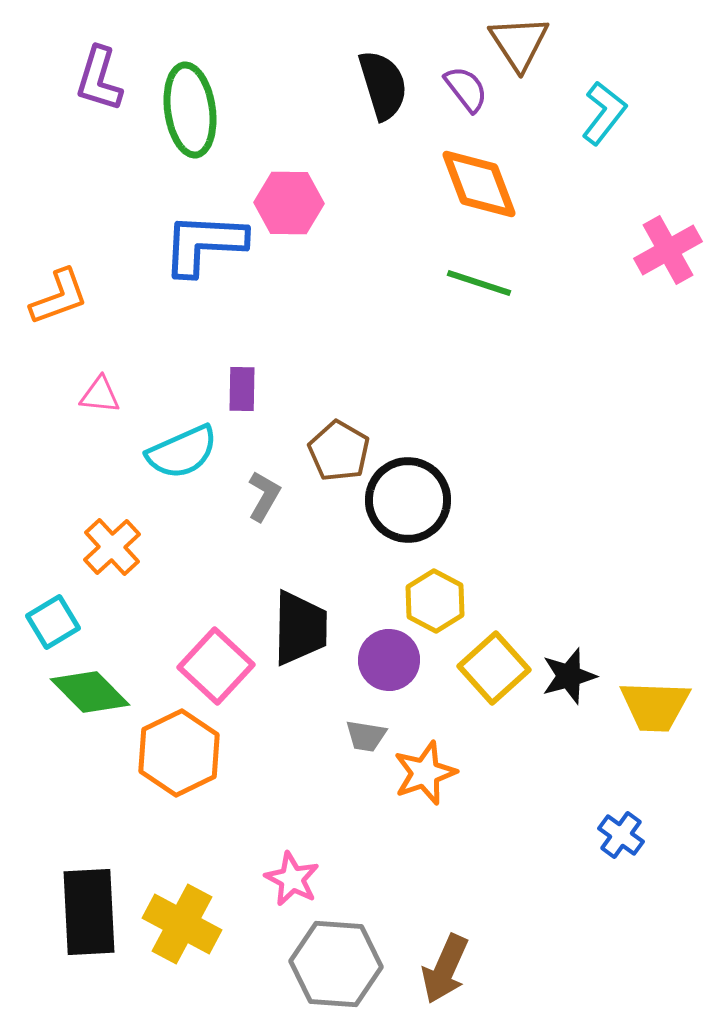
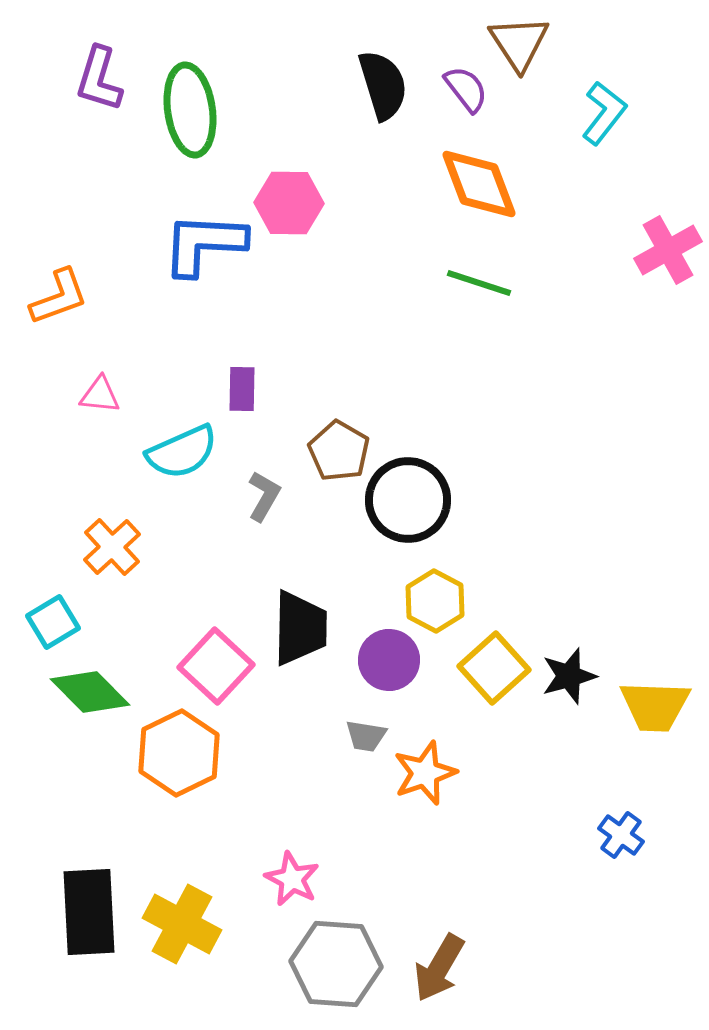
brown arrow: moved 6 px left, 1 px up; rotated 6 degrees clockwise
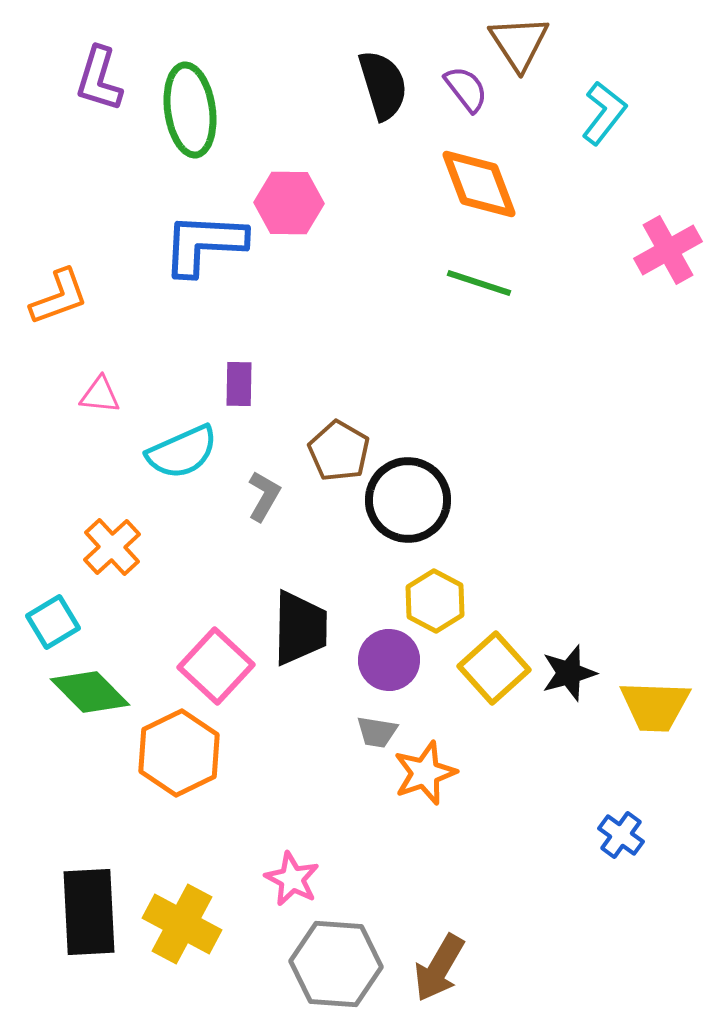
purple rectangle: moved 3 px left, 5 px up
black star: moved 3 px up
gray trapezoid: moved 11 px right, 4 px up
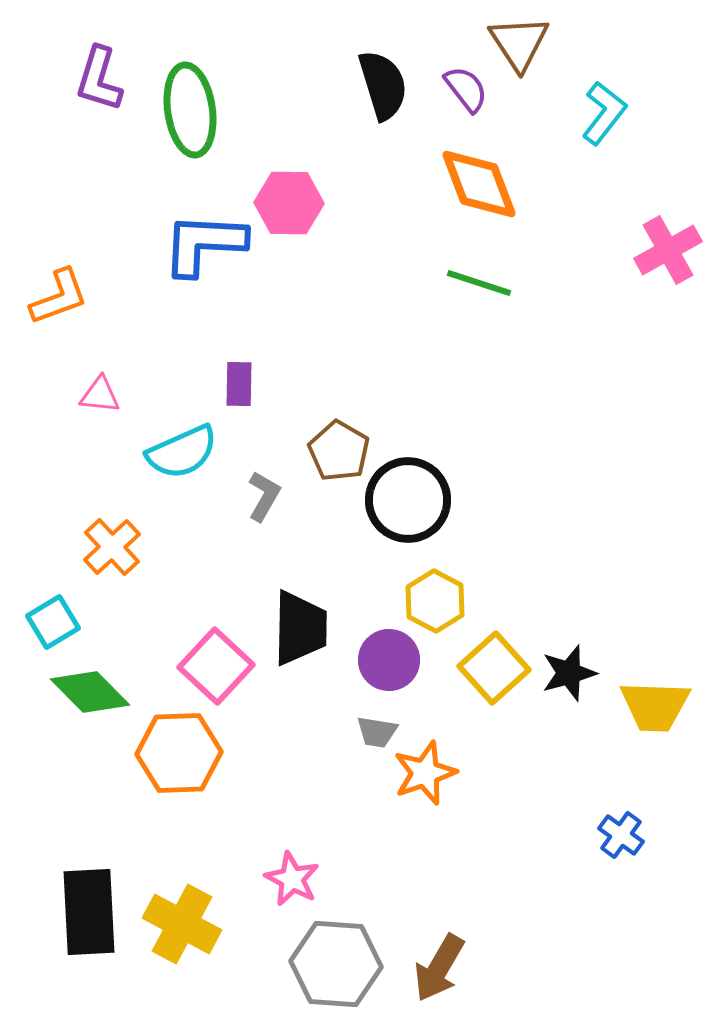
orange hexagon: rotated 24 degrees clockwise
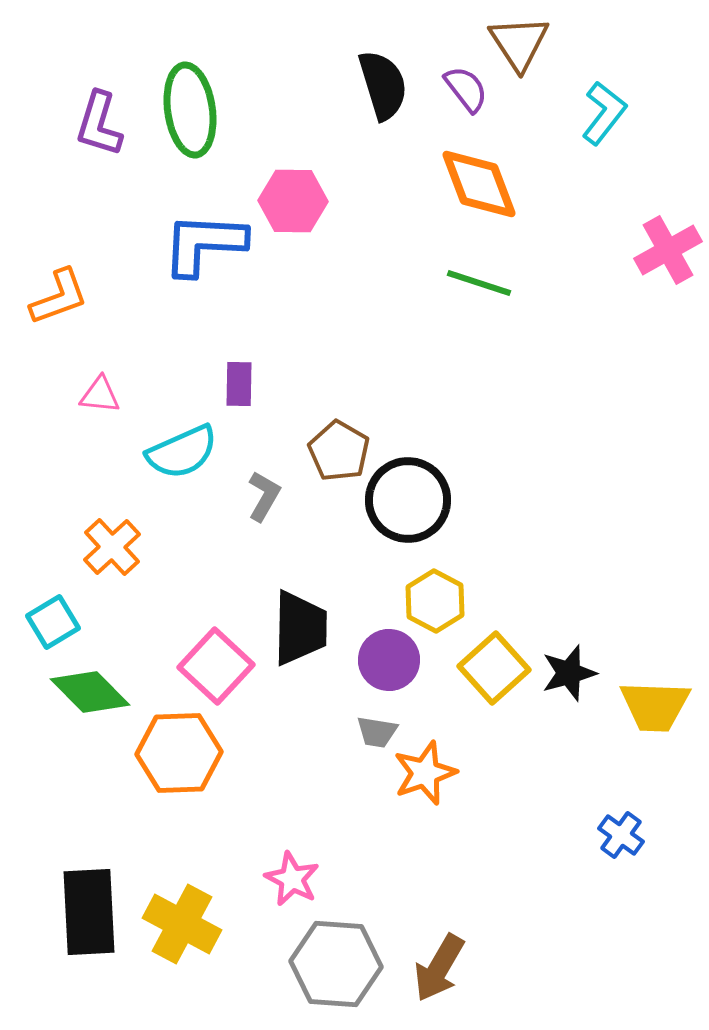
purple L-shape: moved 45 px down
pink hexagon: moved 4 px right, 2 px up
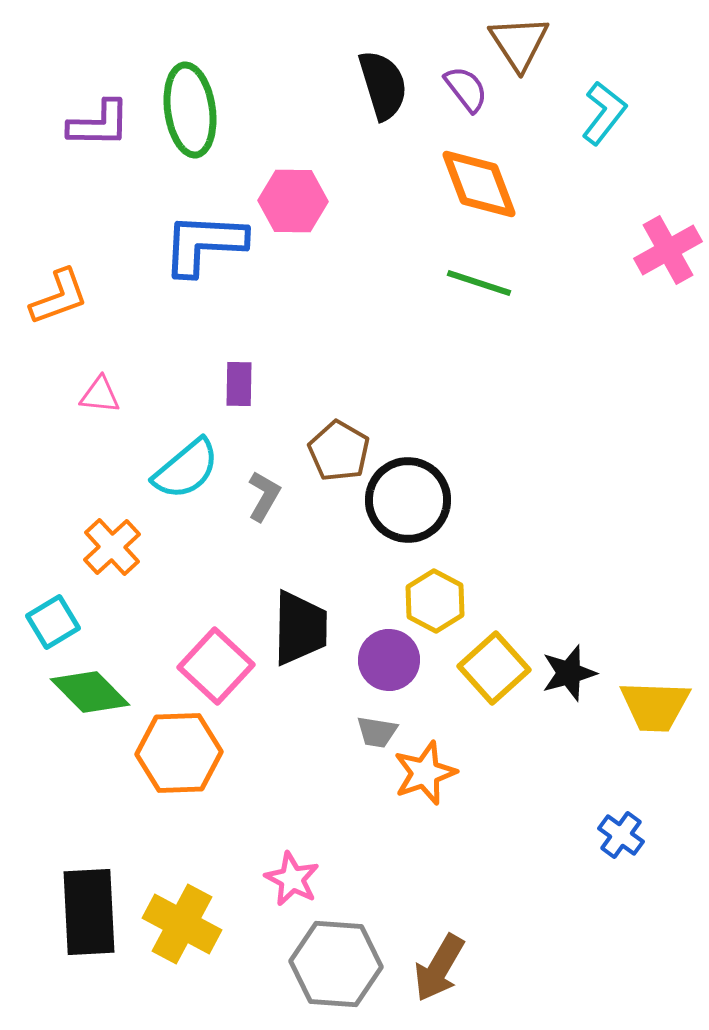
purple L-shape: rotated 106 degrees counterclockwise
cyan semicircle: moved 4 px right, 17 px down; rotated 16 degrees counterclockwise
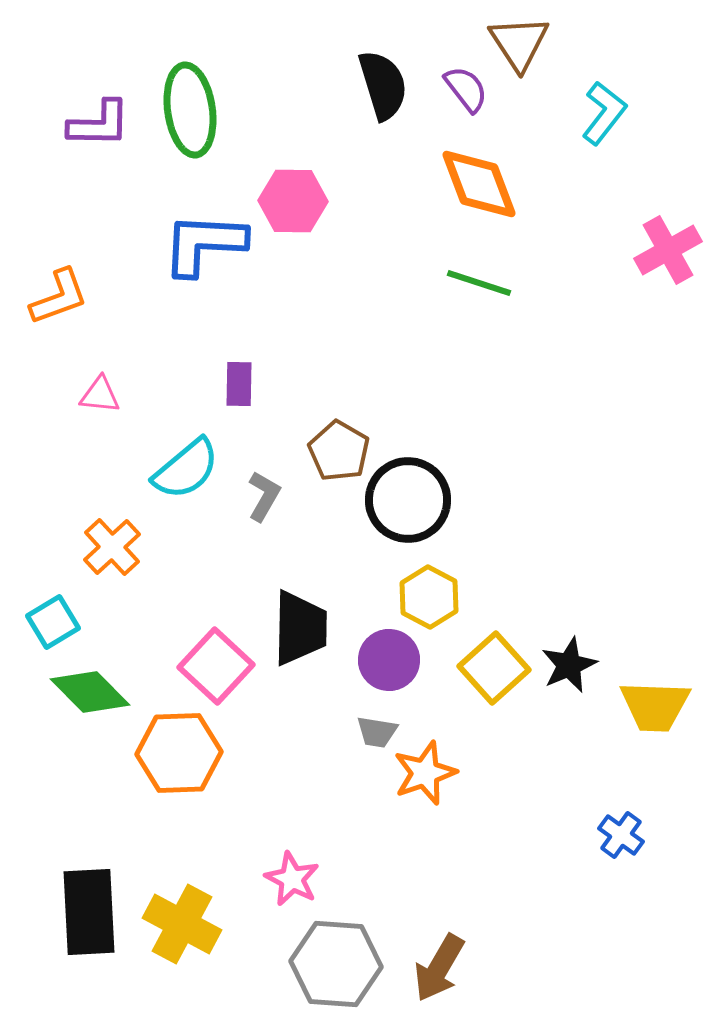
yellow hexagon: moved 6 px left, 4 px up
black star: moved 8 px up; rotated 8 degrees counterclockwise
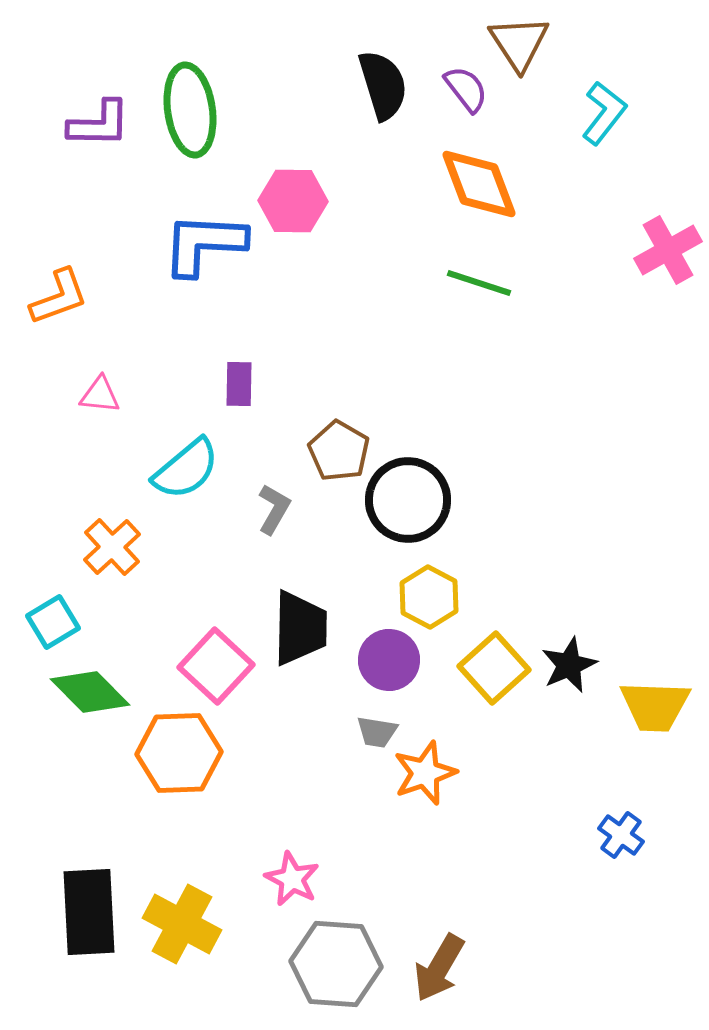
gray L-shape: moved 10 px right, 13 px down
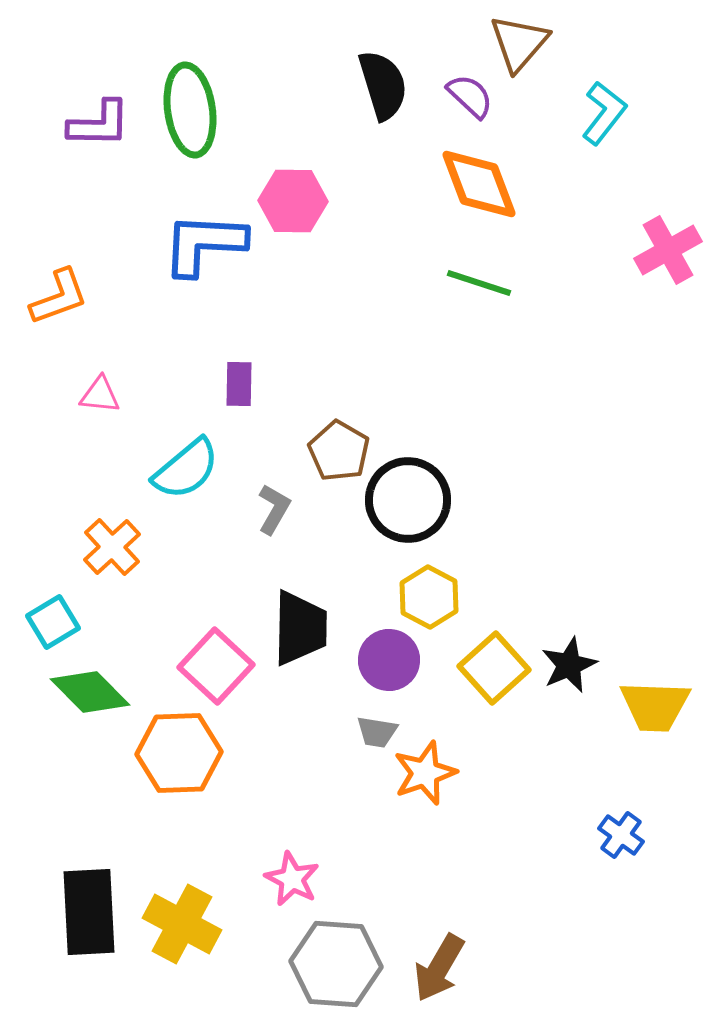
brown triangle: rotated 14 degrees clockwise
purple semicircle: moved 4 px right, 7 px down; rotated 9 degrees counterclockwise
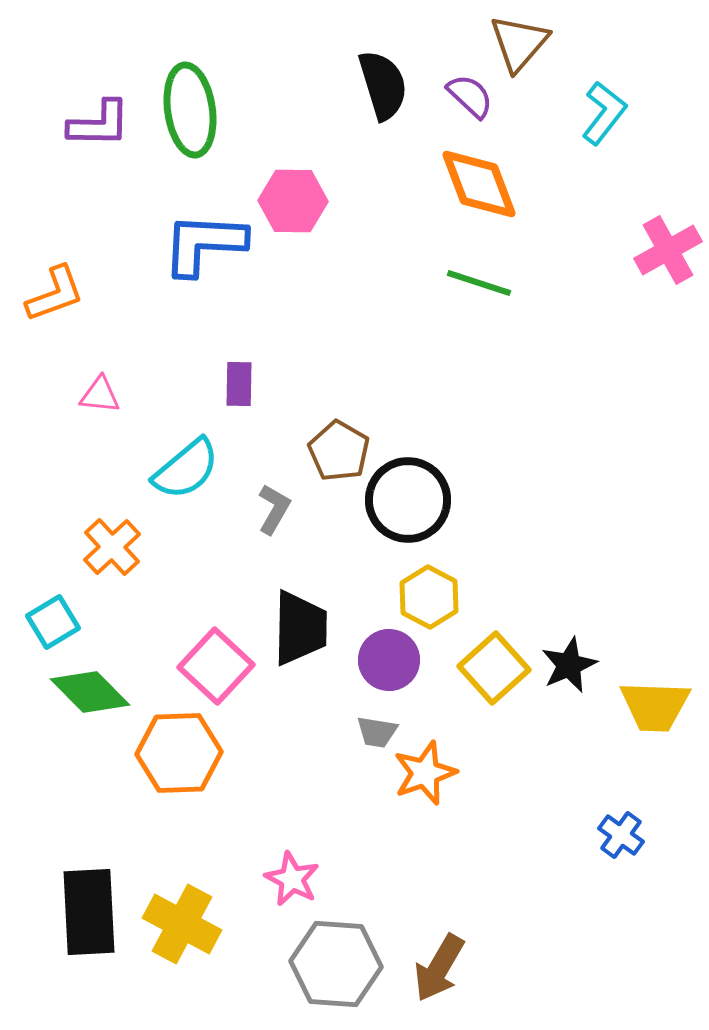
orange L-shape: moved 4 px left, 3 px up
